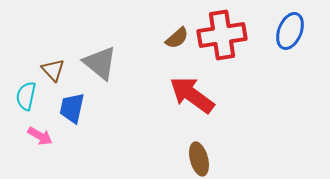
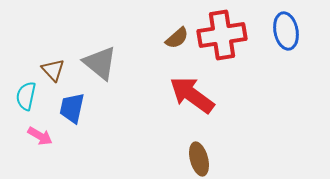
blue ellipse: moved 4 px left; rotated 33 degrees counterclockwise
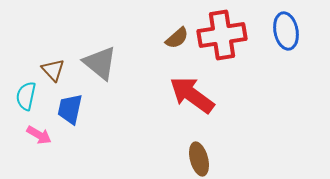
blue trapezoid: moved 2 px left, 1 px down
pink arrow: moved 1 px left, 1 px up
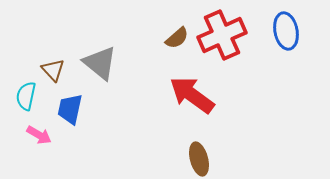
red cross: rotated 15 degrees counterclockwise
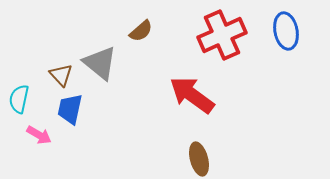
brown semicircle: moved 36 px left, 7 px up
brown triangle: moved 8 px right, 5 px down
cyan semicircle: moved 7 px left, 3 px down
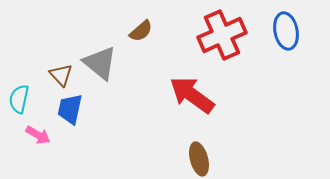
pink arrow: moved 1 px left
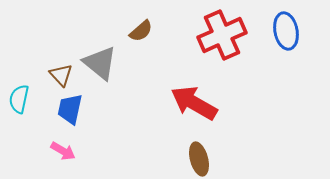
red arrow: moved 2 px right, 8 px down; rotated 6 degrees counterclockwise
pink arrow: moved 25 px right, 16 px down
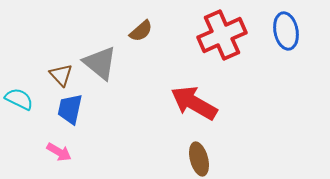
cyan semicircle: rotated 104 degrees clockwise
pink arrow: moved 4 px left, 1 px down
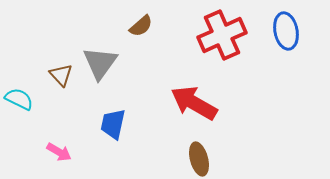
brown semicircle: moved 5 px up
gray triangle: rotated 27 degrees clockwise
blue trapezoid: moved 43 px right, 15 px down
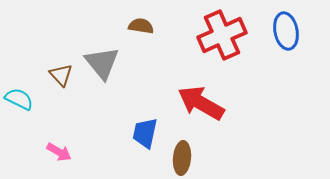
brown semicircle: rotated 130 degrees counterclockwise
gray triangle: moved 2 px right; rotated 15 degrees counterclockwise
red arrow: moved 7 px right
blue trapezoid: moved 32 px right, 9 px down
brown ellipse: moved 17 px left, 1 px up; rotated 20 degrees clockwise
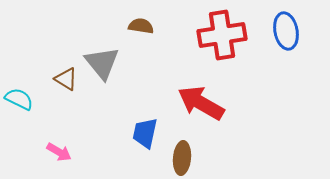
red cross: rotated 15 degrees clockwise
brown triangle: moved 5 px right, 4 px down; rotated 15 degrees counterclockwise
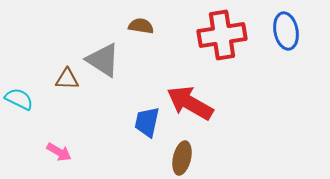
gray triangle: moved 1 px right, 3 px up; rotated 18 degrees counterclockwise
brown triangle: moved 1 px right; rotated 30 degrees counterclockwise
red arrow: moved 11 px left
blue trapezoid: moved 2 px right, 11 px up
brown ellipse: rotated 8 degrees clockwise
